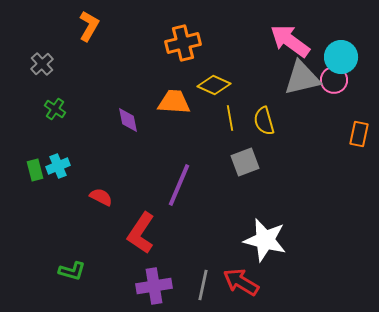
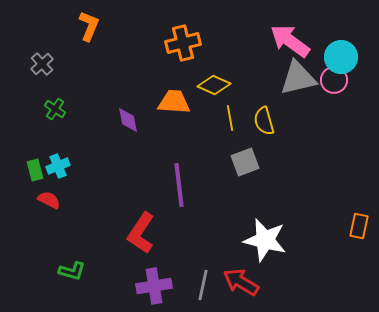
orange L-shape: rotated 8 degrees counterclockwise
gray triangle: moved 4 px left
orange rectangle: moved 92 px down
purple line: rotated 30 degrees counterclockwise
red semicircle: moved 52 px left, 3 px down
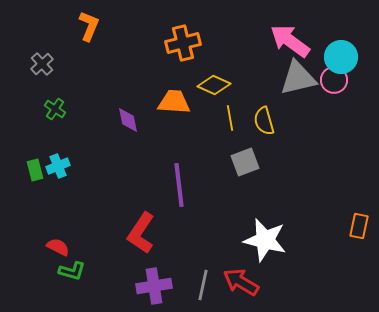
red semicircle: moved 9 px right, 47 px down
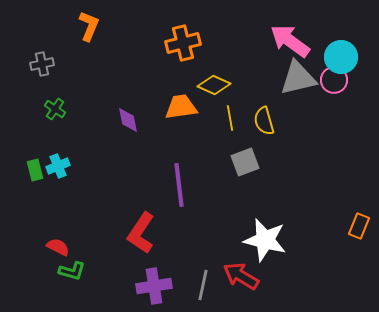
gray cross: rotated 30 degrees clockwise
orange trapezoid: moved 7 px right, 5 px down; rotated 12 degrees counterclockwise
orange rectangle: rotated 10 degrees clockwise
red arrow: moved 6 px up
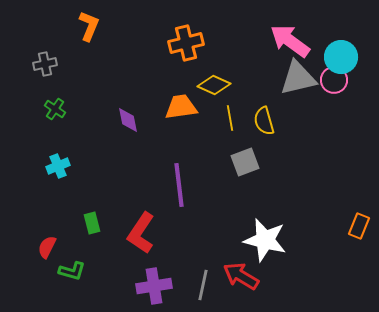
orange cross: moved 3 px right
gray cross: moved 3 px right
green rectangle: moved 57 px right, 53 px down
red semicircle: moved 11 px left; rotated 90 degrees counterclockwise
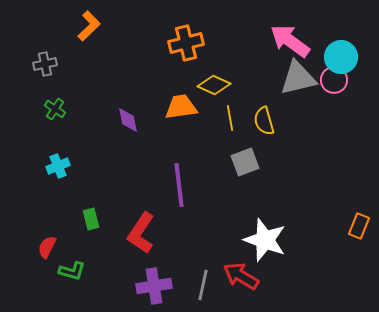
orange L-shape: rotated 24 degrees clockwise
green rectangle: moved 1 px left, 4 px up
white star: rotated 6 degrees clockwise
